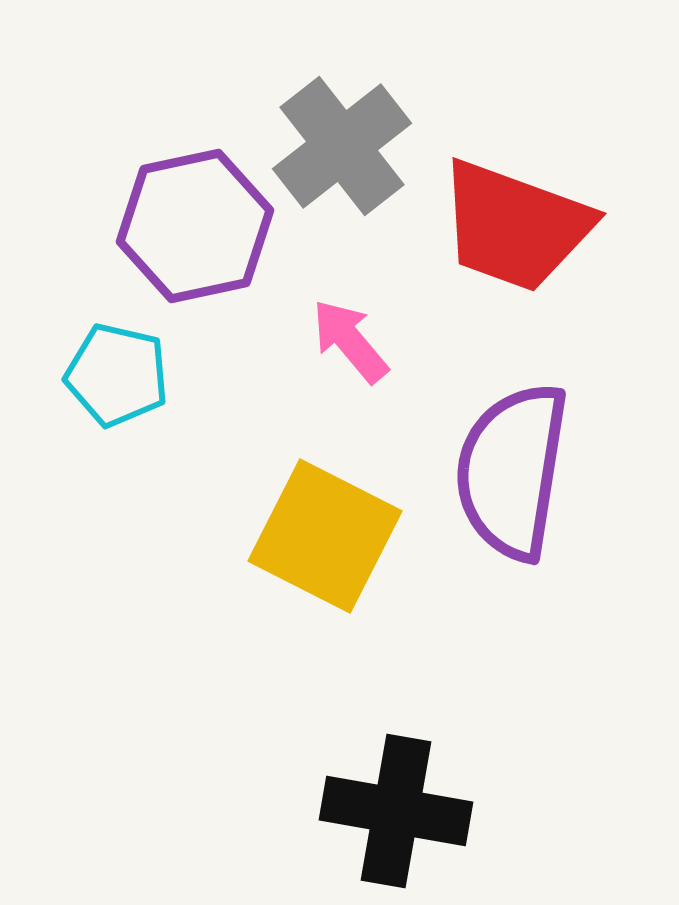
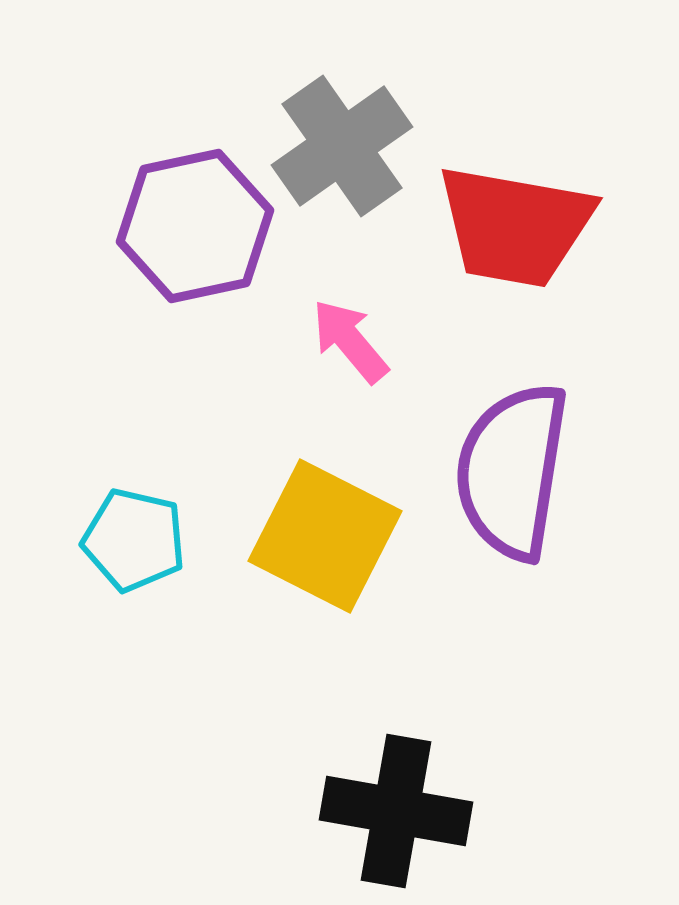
gray cross: rotated 3 degrees clockwise
red trapezoid: rotated 10 degrees counterclockwise
cyan pentagon: moved 17 px right, 165 px down
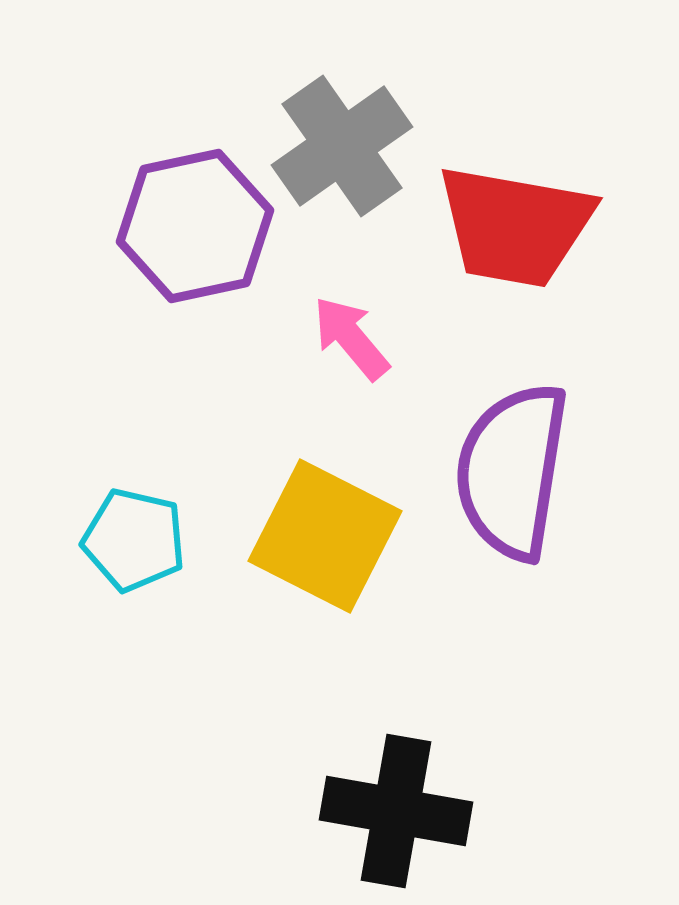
pink arrow: moved 1 px right, 3 px up
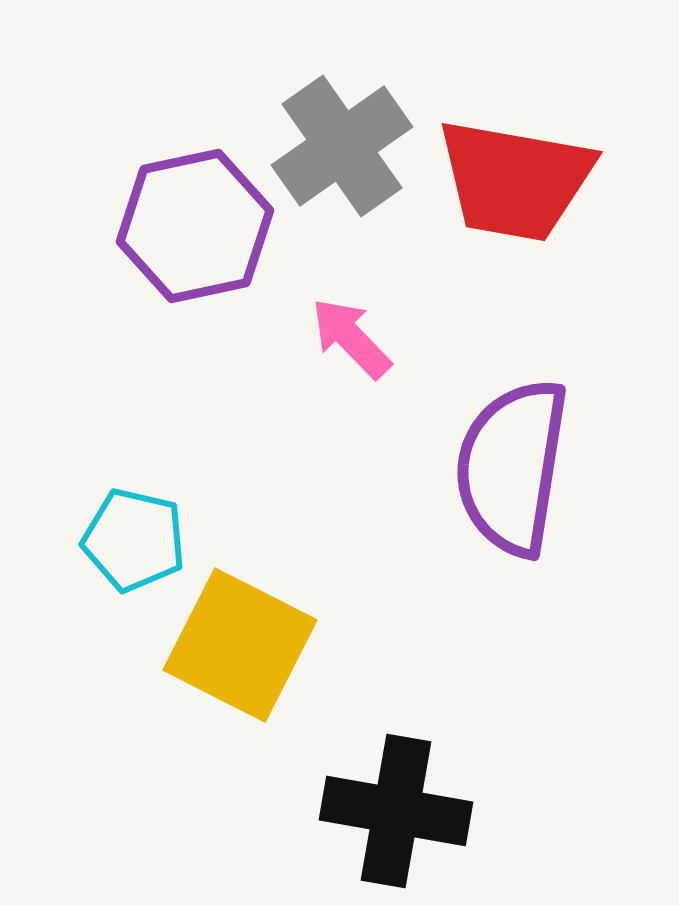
red trapezoid: moved 46 px up
pink arrow: rotated 4 degrees counterclockwise
purple semicircle: moved 4 px up
yellow square: moved 85 px left, 109 px down
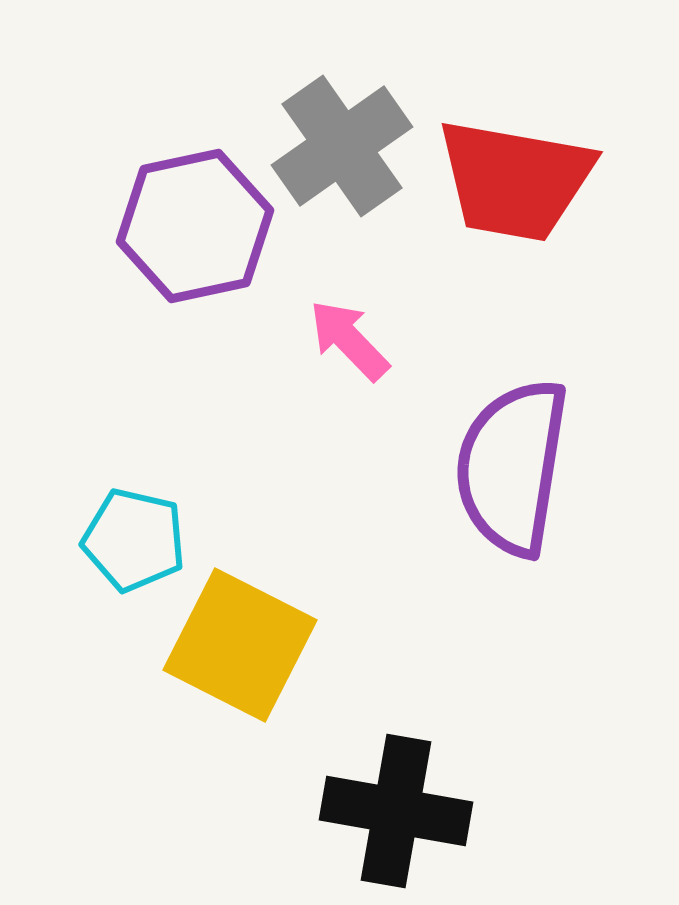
pink arrow: moved 2 px left, 2 px down
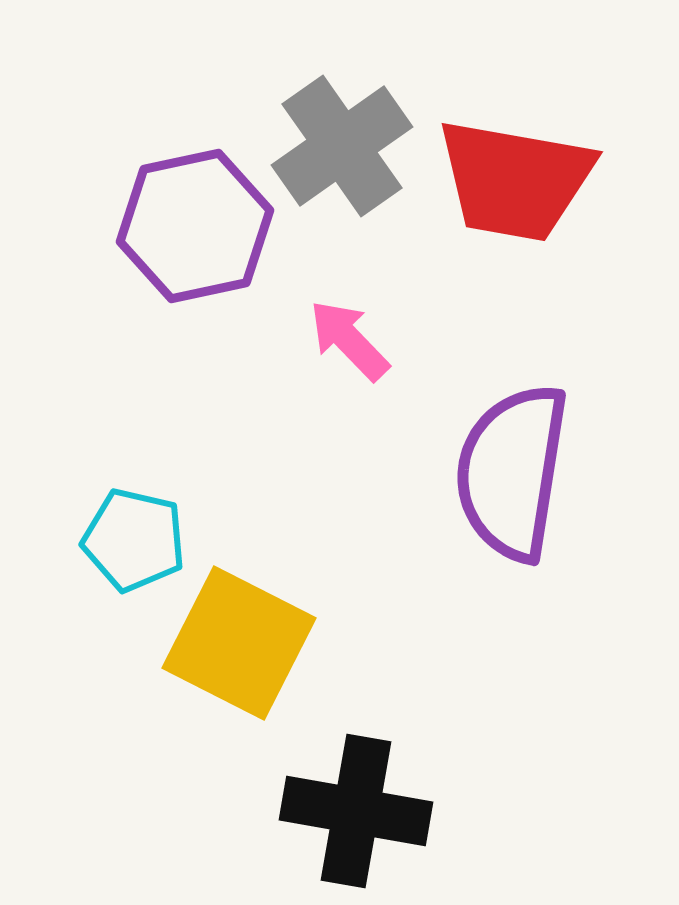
purple semicircle: moved 5 px down
yellow square: moved 1 px left, 2 px up
black cross: moved 40 px left
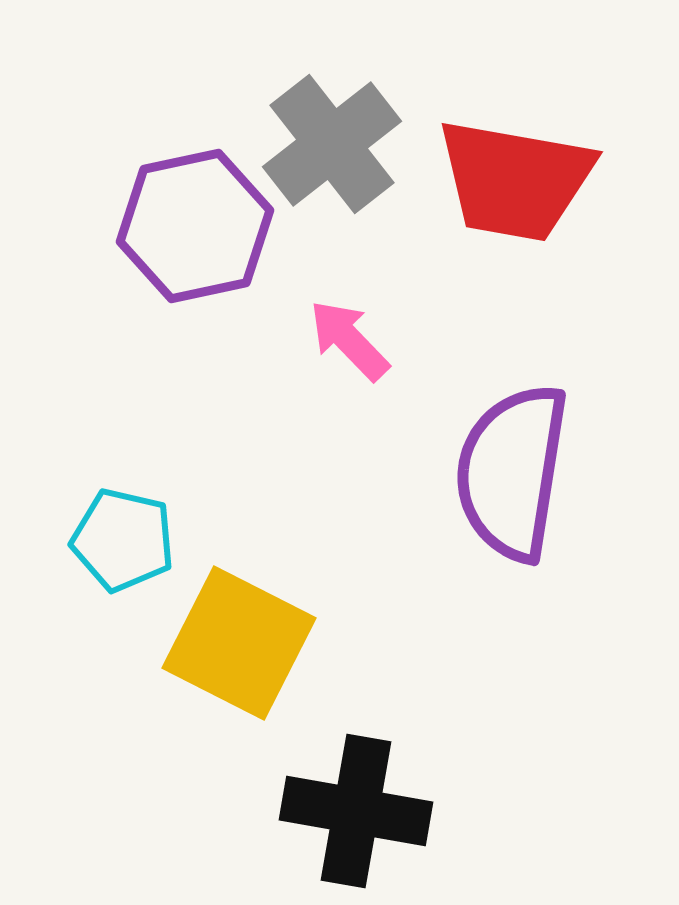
gray cross: moved 10 px left, 2 px up; rotated 3 degrees counterclockwise
cyan pentagon: moved 11 px left
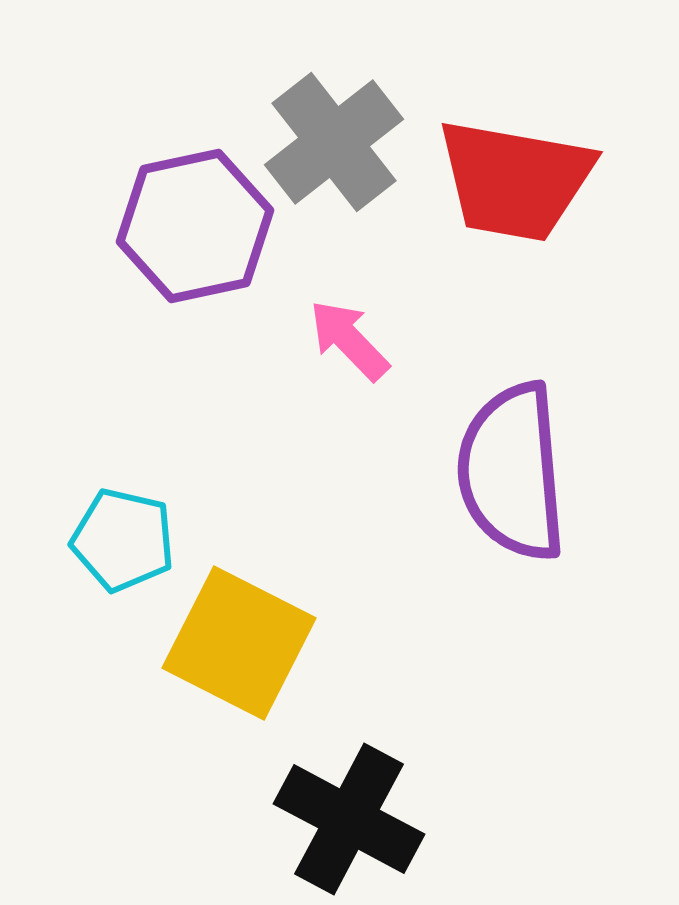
gray cross: moved 2 px right, 2 px up
purple semicircle: rotated 14 degrees counterclockwise
black cross: moved 7 px left, 8 px down; rotated 18 degrees clockwise
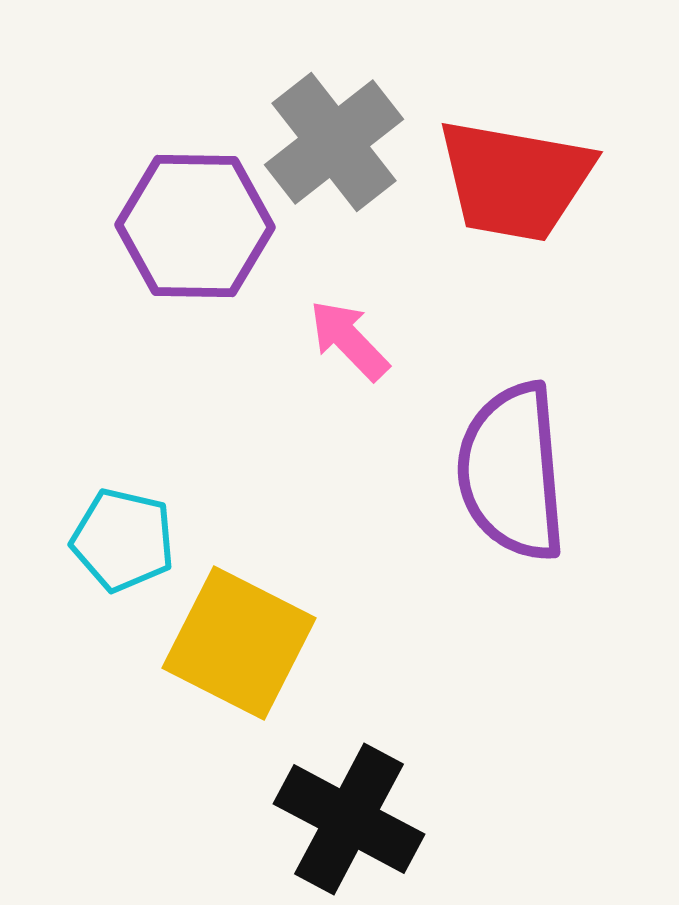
purple hexagon: rotated 13 degrees clockwise
